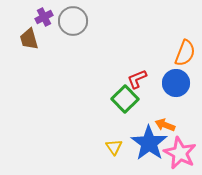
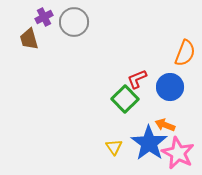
gray circle: moved 1 px right, 1 px down
blue circle: moved 6 px left, 4 px down
pink star: moved 2 px left
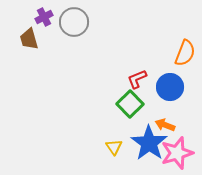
green square: moved 5 px right, 5 px down
pink star: moved 1 px left; rotated 28 degrees clockwise
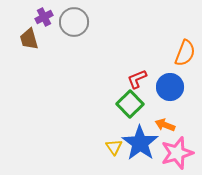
blue star: moved 9 px left
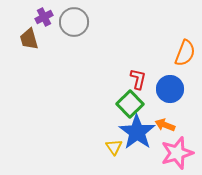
red L-shape: moved 1 px right; rotated 125 degrees clockwise
blue circle: moved 2 px down
blue star: moved 3 px left, 11 px up
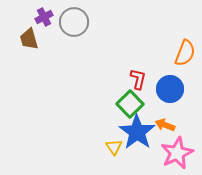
pink star: rotated 8 degrees counterclockwise
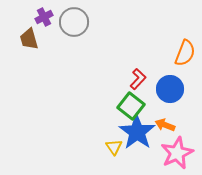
red L-shape: rotated 30 degrees clockwise
green square: moved 1 px right, 2 px down; rotated 8 degrees counterclockwise
